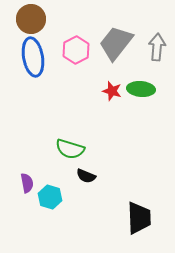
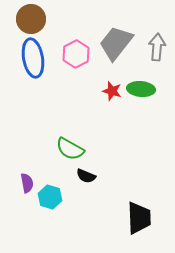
pink hexagon: moved 4 px down
blue ellipse: moved 1 px down
green semicircle: rotated 12 degrees clockwise
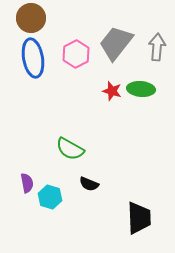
brown circle: moved 1 px up
black semicircle: moved 3 px right, 8 px down
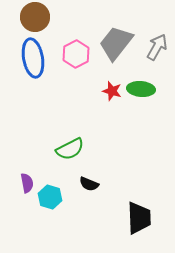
brown circle: moved 4 px right, 1 px up
gray arrow: rotated 24 degrees clockwise
green semicircle: rotated 56 degrees counterclockwise
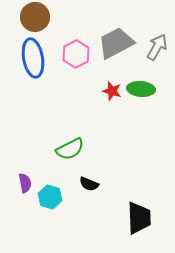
gray trapezoid: rotated 24 degrees clockwise
purple semicircle: moved 2 px left
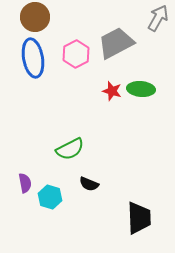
gray arrow: moved 1 px right, 29 px up
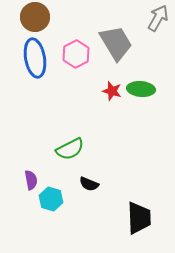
gray trapezoid: rotated 87 degrees clockwise
blue ellipse: moved 2 px right
purple semicircle: moved 6 px right, 3 px up
cyan hexagon: moved 1 px right, 2 px down
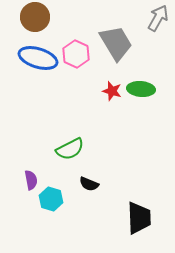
pink hexagon: rotated 8 degrees counterclockwise
blue ellipse: moved 3 px right; rotated 63 degrees counterclockwise
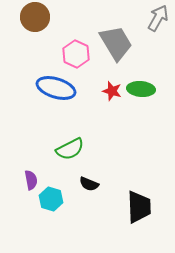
blue ellipse: moved 18 px right, 30 px down
black trapezoid: moved 11 px up
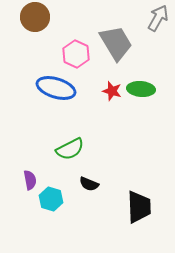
purple semicircle: moved 1 px left
